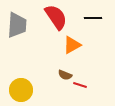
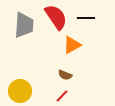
black line: moved 7 px left
gray trapezoid: moved 7 px right
red line: moved 18 px left, 11 px down; rotated 64 degrees counterclockwise
yellow circle: moved 1 px left, 1 px down
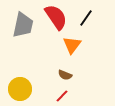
black line: rotated 54 degrees counterclockwise
gray trapezoid: moved 1 px left; rotated 8 degrees clockwise
orange triangle: rotated 24 degrees counterclockwise
yellow circle: moved 2 px up
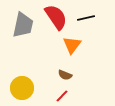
black line: rotated 42 degrees clockwise
yellow circle: moved 2 px right, 1 px up
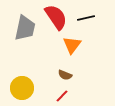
gray trapezoid: moved 2 px right, 3 px down
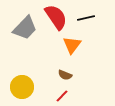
gray trapezoid: rotated 32 degrees clockwise
yellow circle: moved 1 px up
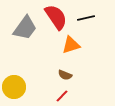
gray trapezoid: rotated 8 degrees counterclockwise
orange triangle: moved 1 px left; rotated 36 degrees clockwise
yellow circle: moved 8 px left
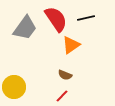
red semicircle: moved 2 px down
orange triangle: rotated 18 degrees counterclockwise
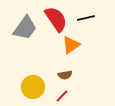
brown semicircle: rotated 32 degrees counterclockwise
yellow circle: moved 19 px right
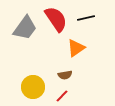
orange triangle: moved 5 px right, 3 px down
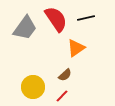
brown semicircle: rotated 32 degrees counterclockwise
